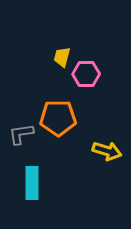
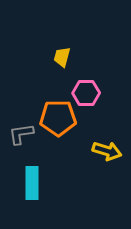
pink hexagon: moved 19 px down
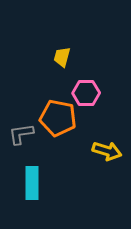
orange pentagon: rotated 12 degrees clockwise
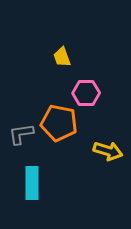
yellow trapezoid: rotated 35 degrees counterclockwise
orange pentagon: moved 1 px right, 5 px down
yellow arrow: moved 1 px right
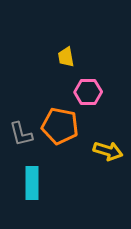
yellow trapezoid: moved 4 px right; rotated 10 degrees clockwise
pink hexagon: moved 2 px right, 1 px up
orange pentagon: moved 1 px right, 3 px down
gray L-shape: rotated 96 degrees counterclockwise
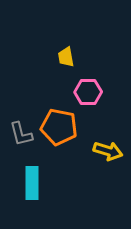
orange pentagon: moved 1 px left, 1 px down
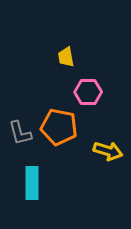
gray L-shape: moved 1 px left, 1 px up
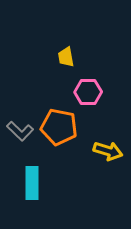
gray L-shape: moved 2 px up; rotated 32 degrees counterclockwise
